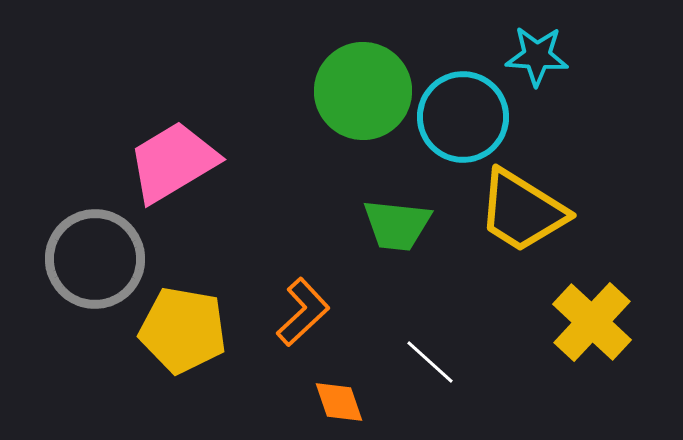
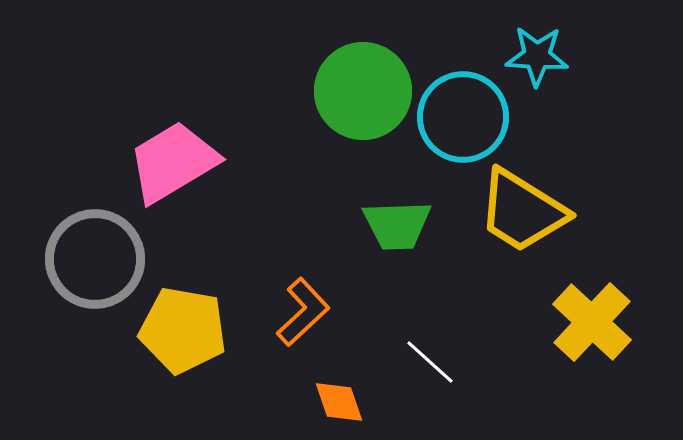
green trapezoid: rotated 8 degrees counterclockwise
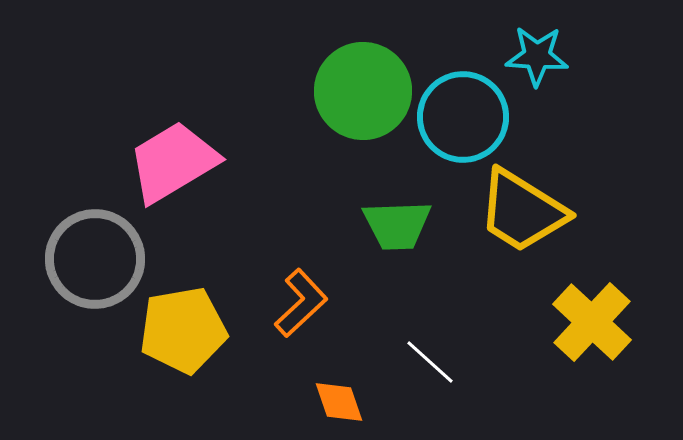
orange L-shape: moved 2 px left, 9 px up
yellow pentagon: rotated 20 degrees counterclockwise
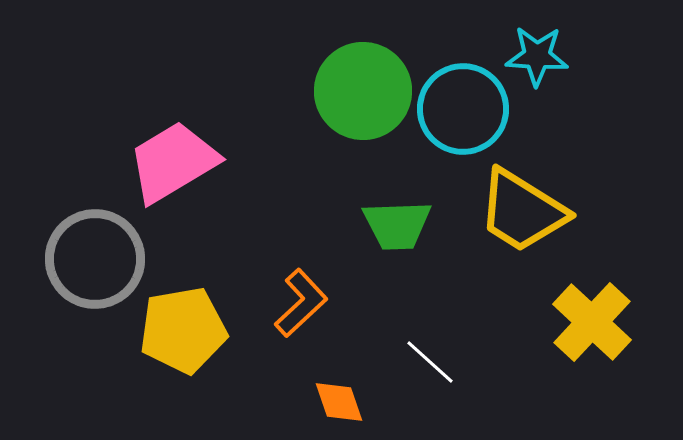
cyan circle: moved 8 px up
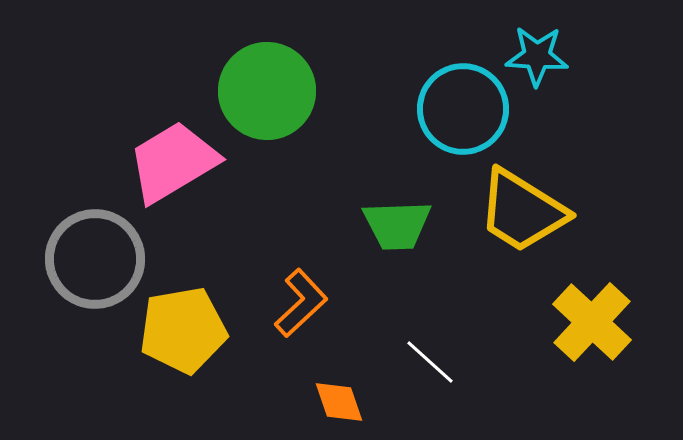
green circle: moved 96 px left
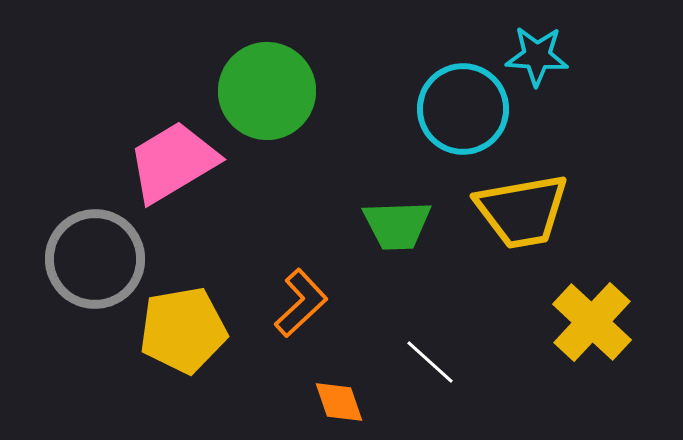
yellow trapezoid: rotated 42 degrees counterclockwise
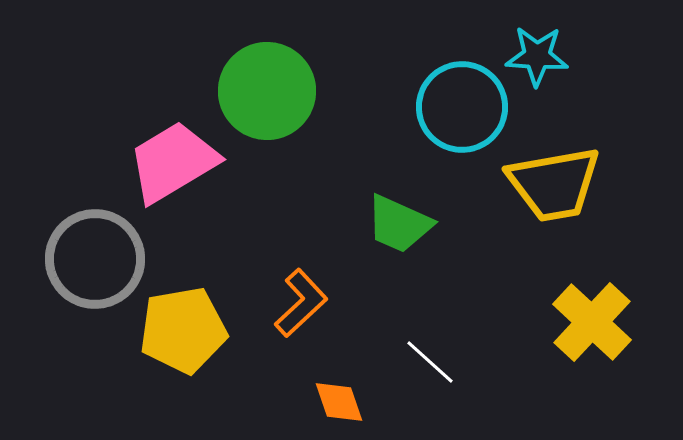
cyan circle: moved 1 px left, 2 px up
yellow trapezoid: moved 32 px right, 27 px up
green trapezoid: moved 2 px right, 1 px up; rotated 26 degrees clockwise
